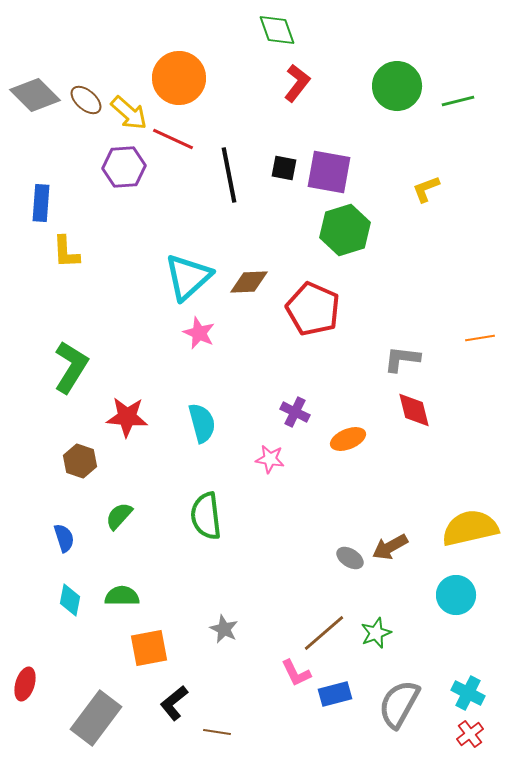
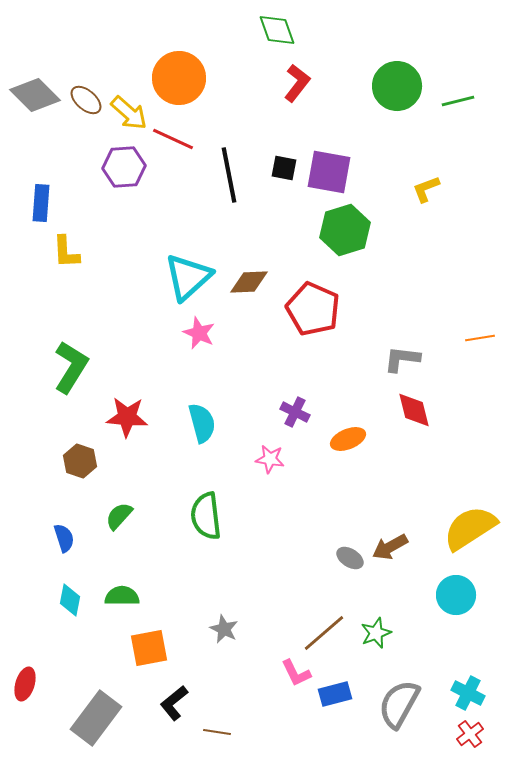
yellow semicircle at (470, 528): rotated 20 degrees counterclockwise
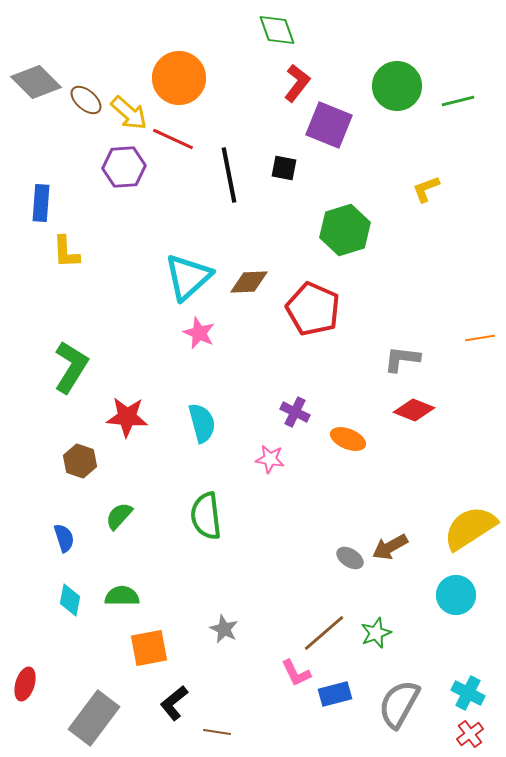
gray diamond at (35, 95): moved 1 px right, 13 px up
purple square at (329, 172): moved 47 px up; rotated 12 degrees clockwise
red diamond at (414, 410): rotated 54 degrees counterclockwise
orange ellipse at (348, 439): rotated 44 degrees clockwise
gray rectangle at (96, 718): moved 2 px left
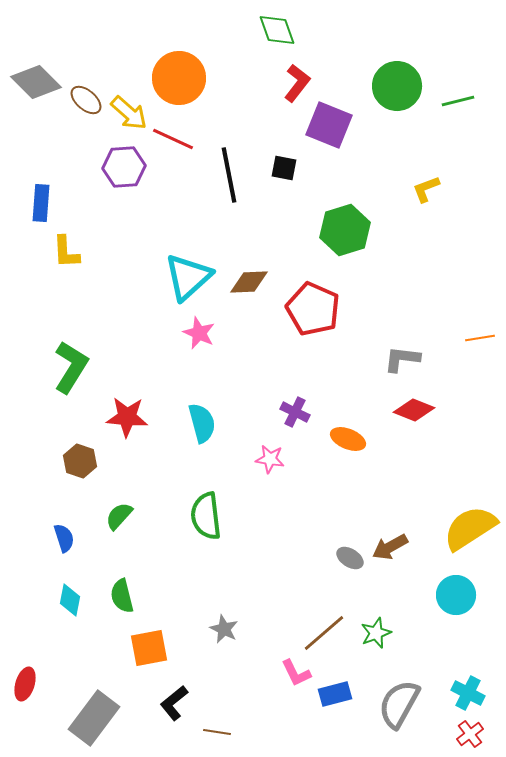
green semicircle at (122, 596): rotated 104 degrees counterclockwise
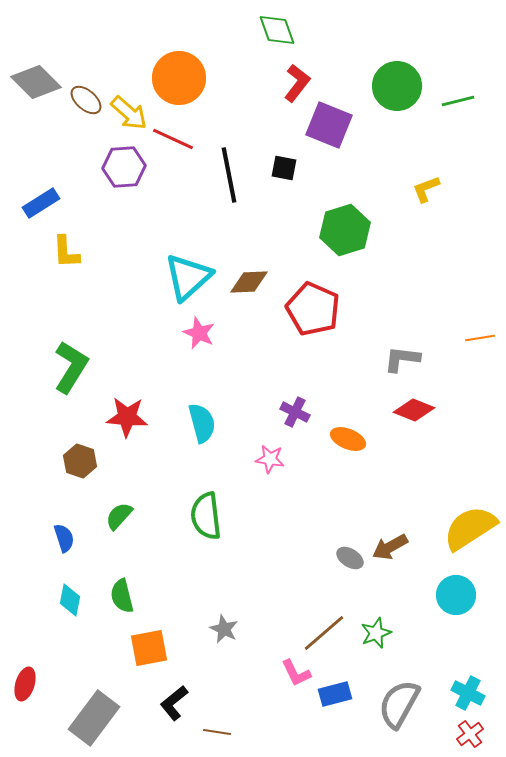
blue rectangle at (41, 203): rotated 54 degrees clockwise
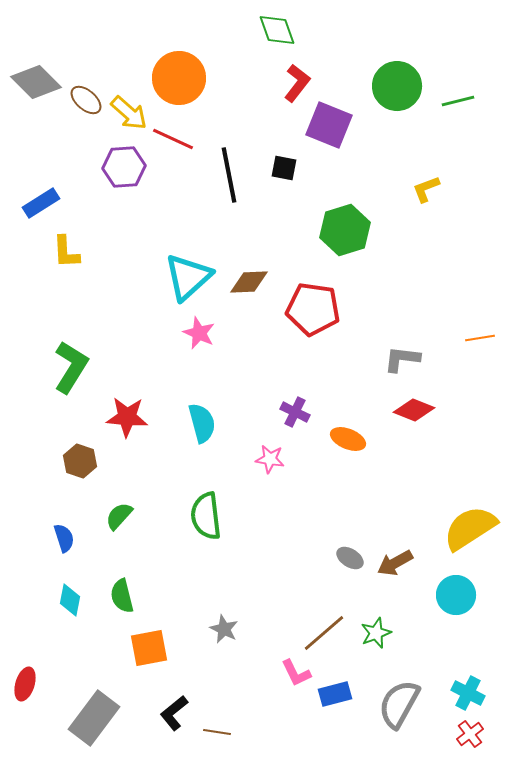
red pentagon at (313, 309): rotated 16 degrees counterclockwise
brown arrow at (390, 547): moved 5 px right, 16 px down
black L-shape at (174, 703): moved 10 px down
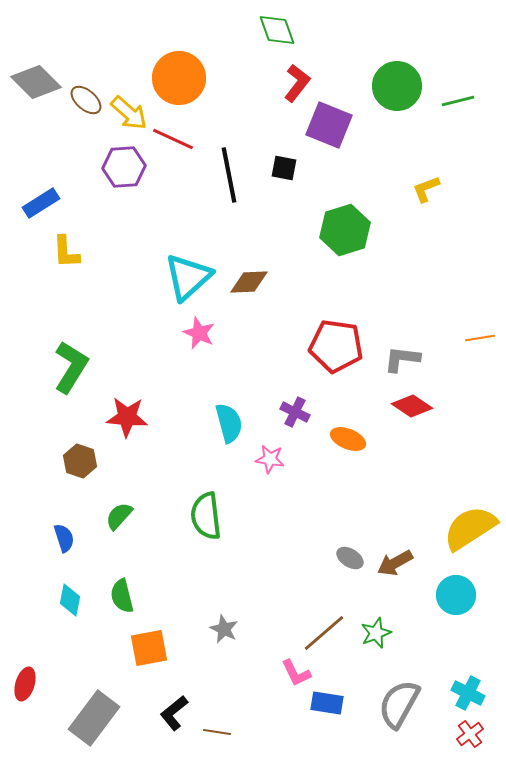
red pentagon at (313, 309): moved 23 px right, 37 px down
red diamond at (414, 410): moved 2 px left, 4 px up; rotated 12 degrees clockwise
cyan semicircle at (202, 423): moved 27 px right
blue rectangle at (335, 694): moved 8 px left, 9 px down; rotated 24 degrees clockwise
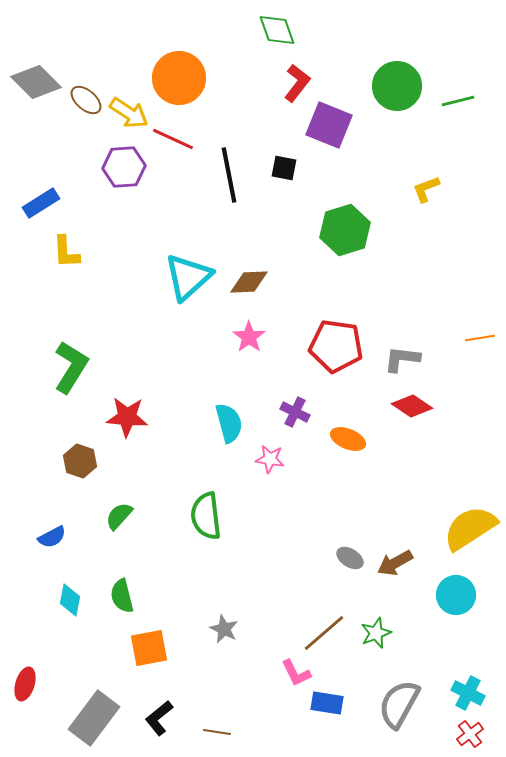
yellow arrow at (129, 113): rotated 9 degrees counterclockwise
pink star at (199, 333): moved 50 px right, 4 px down; rotated 12 degrees clockwise
blue semicircle at (64, 538): moved 12 px left, 1 px up; rotated 80 degrees clockwise
black L-shape at (174, 713): moved 15 px left, 5 px down
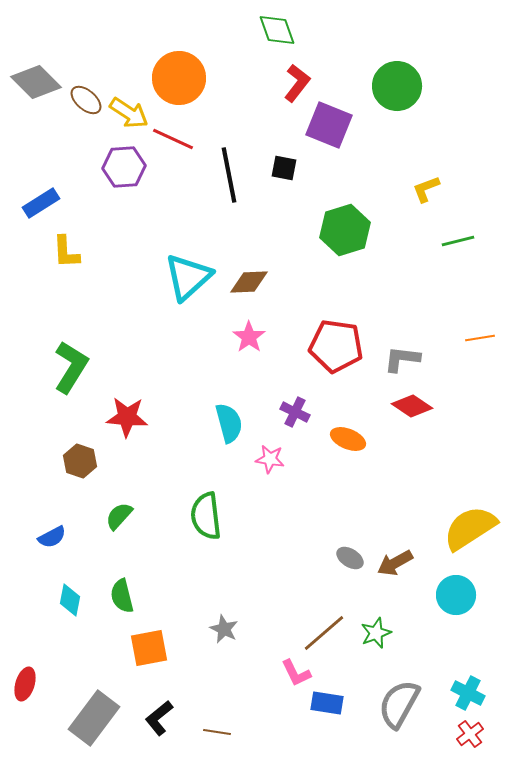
green line at (458, 101): moved 140 px down
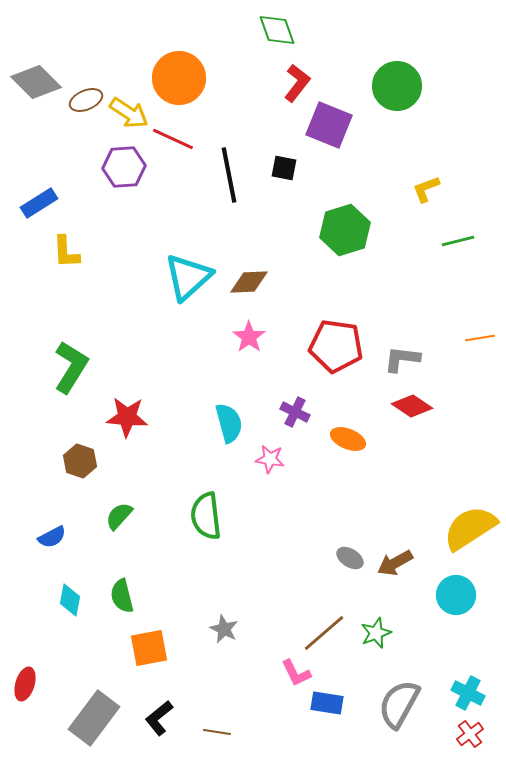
brown ellipse at (86, 100): rotated 64 degrees counterclockwise
blue rectangle at (41, 203): moved 2 px left
